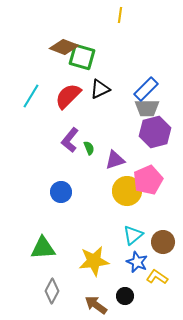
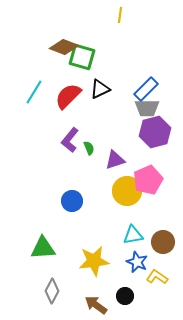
cyan line: moved 3 px right, 4 px up
blue circle: moved 11 px right, 9 px down
cyan triangle: rotated 30 degrees clockwise
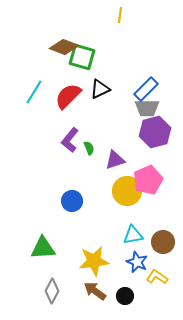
brown arrow: moved 1 px left, 14 px up
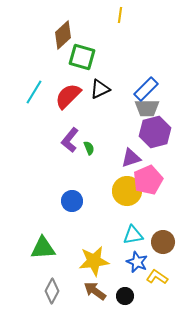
brown diamond: moved 1 px left, 12 px up; rotated 64 degrees counterclockwise
purple triangle: moved 16 px right, 2 px up
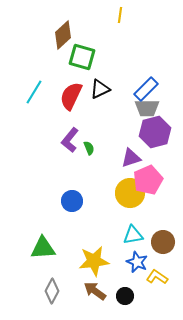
red semicircle: moved 3 px right; rotated 20 degrees counterclockwise
yellow circle: moved 3 px right, 2 px down
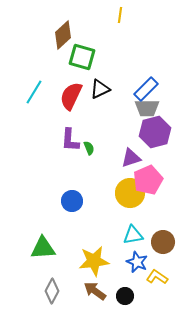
purple L-shape: rotated 35 degrees counterclockwise
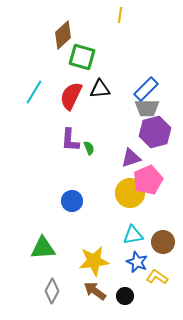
black triangle: rotated 20 degrees clockwise
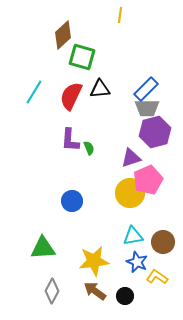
cyan triangle: moved 1 px down
